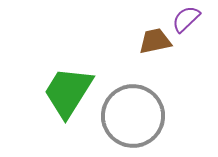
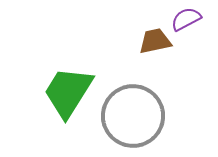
purple semicircle: rotated 16 degrees clockwise
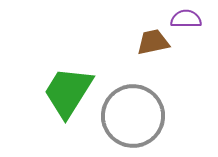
purple semicircle: rotated 28 degrees clockwise
brown trapezoid: moved 2 px left, 1 px down
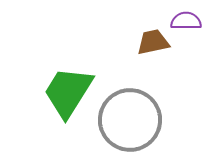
purple semicircle: moved 2 px down
gray circle: moved 3 px left, 4 px down
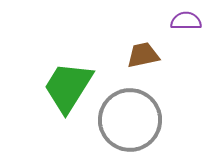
brown trapezoid: moved 10 px left, 13 px down
green trapezoid: moved 5 px up
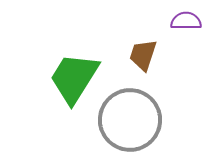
brown trapezoid: rotated 60 degrees counterclockwise
green trapezoid: moved 6 px right, 9 px up
